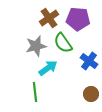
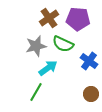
green semicircle: moved 1 px down; rotated 30 degrees counterclockwise
green line: moved 1 px right; rotated 36 degrees clockwise
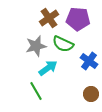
green line: moved 1 px up; rotated 60 degrees counterclockwise
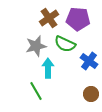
green semicircle: moved 2 px right
cyan arrow: rotated 54 degrees counterclockwise
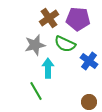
gray star: moved 1 px left, 1 px up
brown circle: moved 2 px left, 8 px down
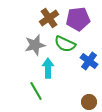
purple pentagon: rotated 10 degrees counterclockwise
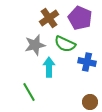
purple pentagon: moved 2 px right, 1 px up; rotated 30 degrees clockwise
blue cross: moved 2 px left, 1 px down; rotated 24 degrees counterclockwise
cyan arrow: moved 1 px right, 1 px up
green line: moved 7 px left, 1 px down
brown circle: moved 1 px right
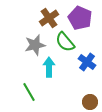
green semicircle: moved 2 px up; rotated 25 degrees clockwise
blue cross: rotated 24 degrees clockwise
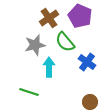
purple pentagon: moved 2 px up
green line: rotated 42 degrees counterclockwise
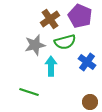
brown cross: moved 1 px right, 1 px down
green semicircle: rotated 65 degrees counterclockwise
cyan arrow: moved 2 px right, 1 px up
